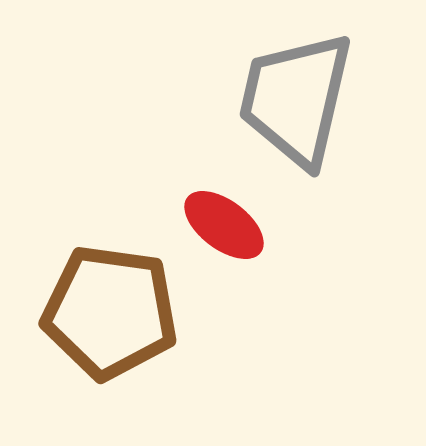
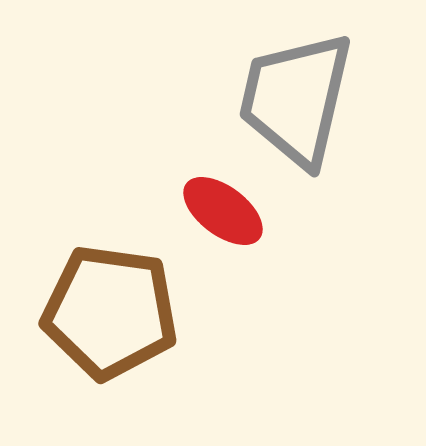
red ellipse: moved 1 px left, 14 px up
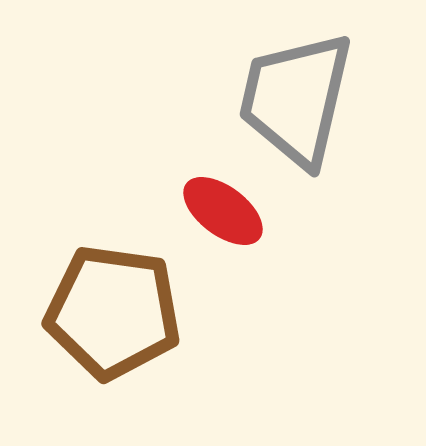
brown pentagon: moved 3 px right
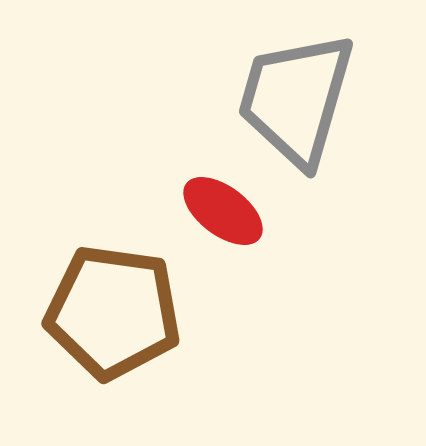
gray trapezoid: rotated 3 degrees clockwise
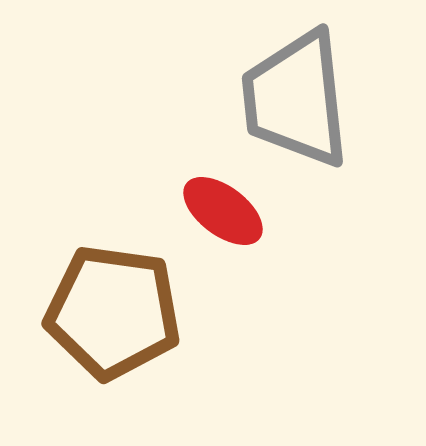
gray trapezoid: rotated 22 degrees counterclockwise
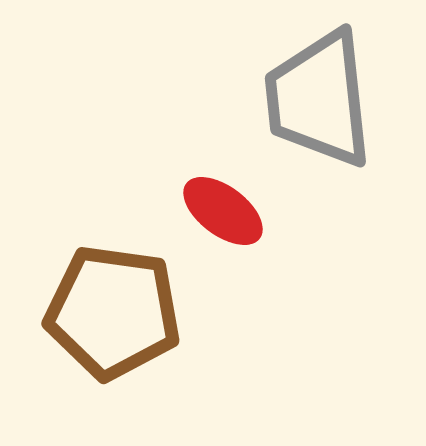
gray trapezoid: moved 23 px right
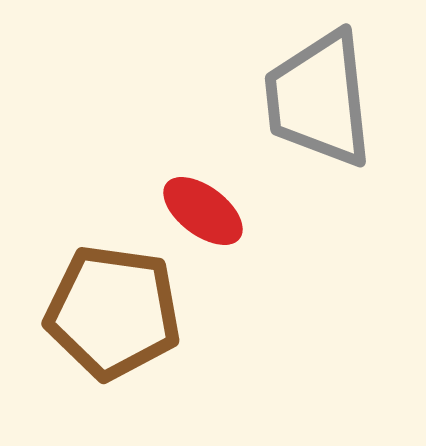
red ellipse: moved 20 px left
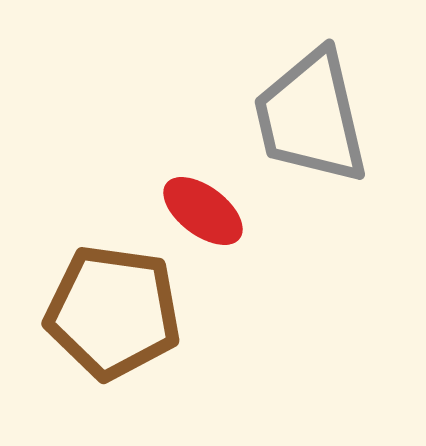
gray trapezoid: moved 8 px left, 18 px down; rotated 7 degrees counterclockwise
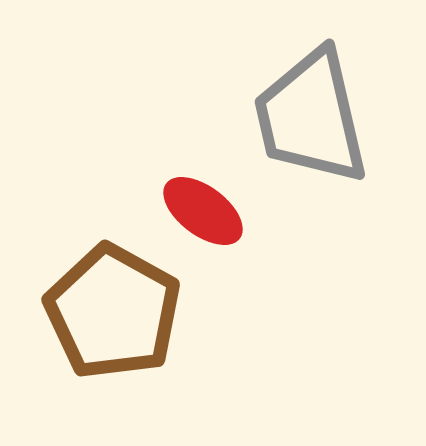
brown pentagon: rotated 21 degrees clockwise
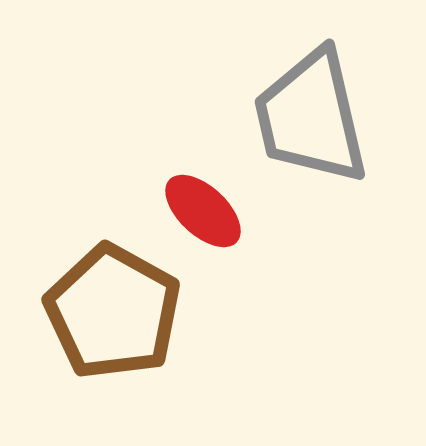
red ellipse: rotated 6 degrees clockwise
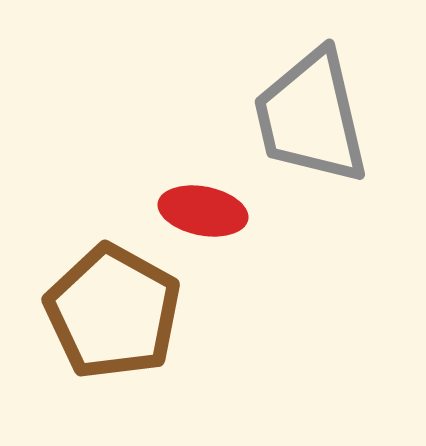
red ellipse: rotated 32 degrees counterclockwise
